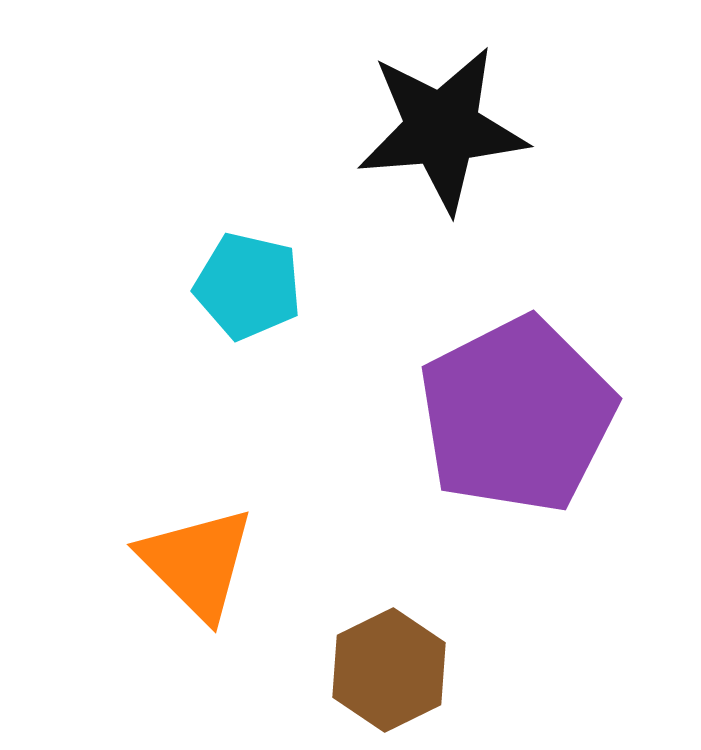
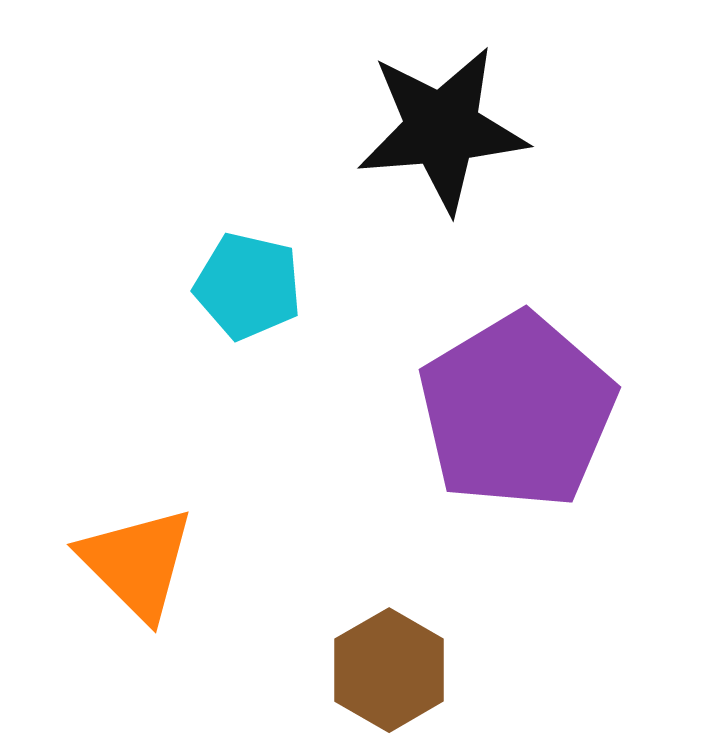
purple pentagon: moved 4 px up; rotated 4 degrees counterclockwise
orange triangle: moved 60 px left
brown hexagon: rotated 4 degrees counterclockwise
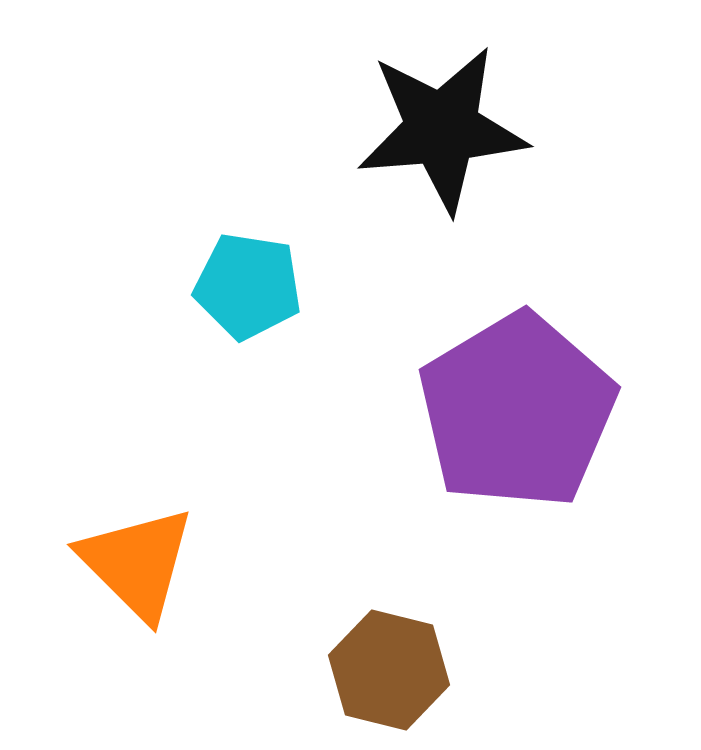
cyan pentagon: rotated 4 degrees counterclockwise
brown hexagon: rotated 16 degrees counterclockwise
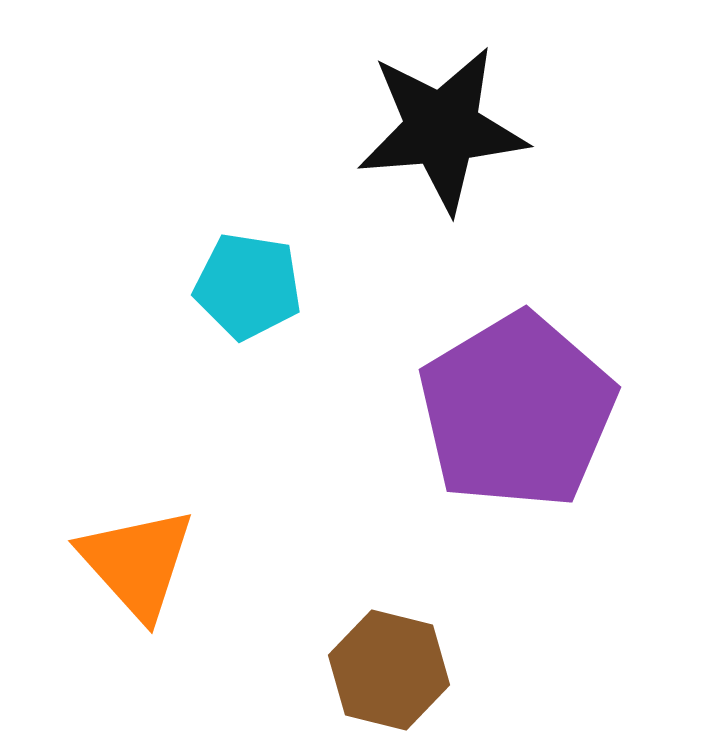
orange triangle: rotated 3 degrees clockwise
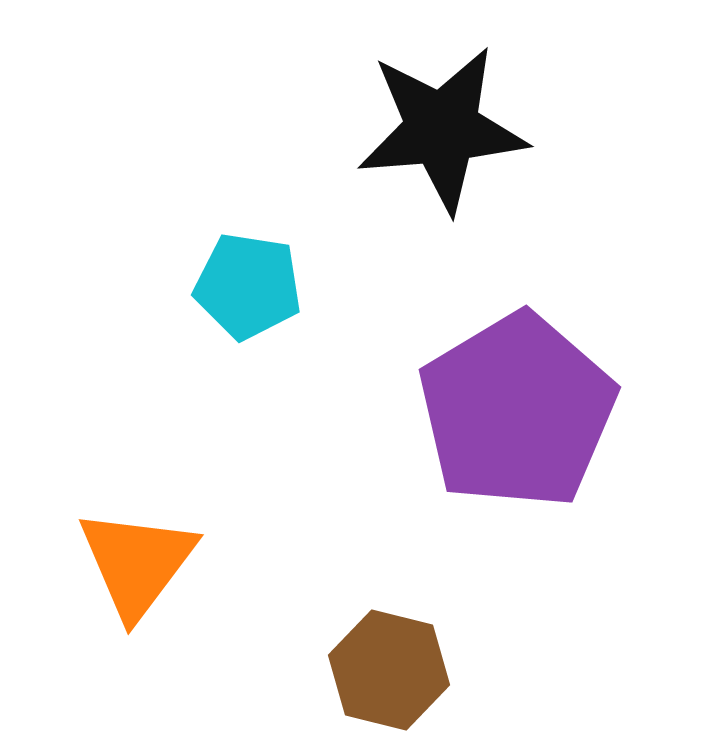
orange triangle: rotated 19 degrees clockwise
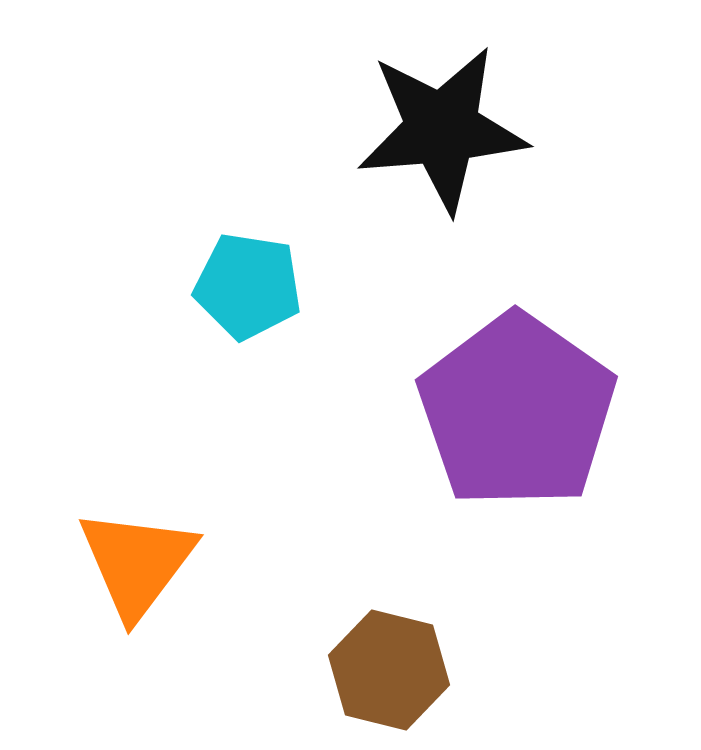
purple pentagon: rotated 6 degrees counterclockwise
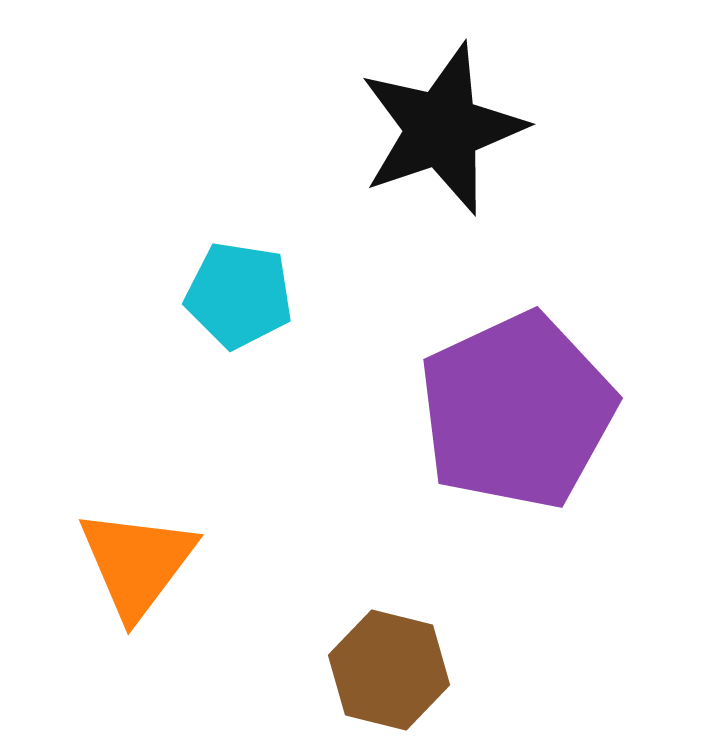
black star: rotated 14 degrees counterclockwise
cyan pentagon: moved 9 px left, 9 px down
purple pentagon: rotated 12 degrees clockwise
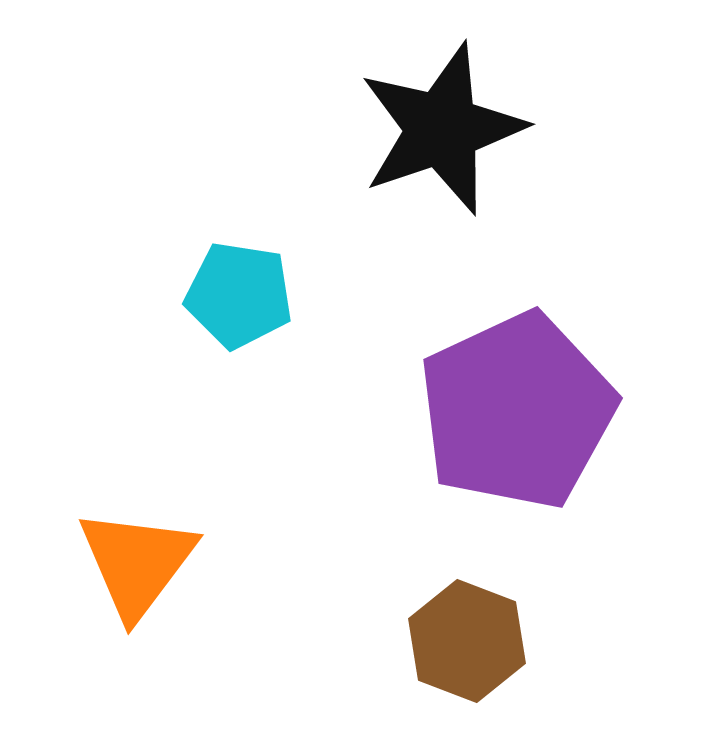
brown hexagon: moved 78 px right, 29 px up; rotated 7 degrees clockwise
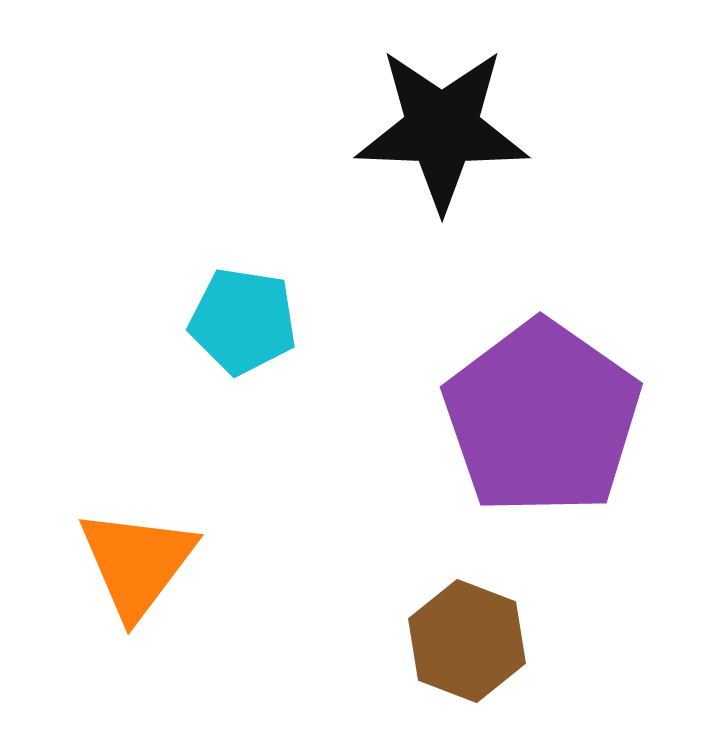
black star: rotated 21 degrees clockwise
cyan pentagon: moved 4 px right, 26 px down
purple pentagon: moved 25 px right, 7 px down; rotated 12 degrees counterclockwise
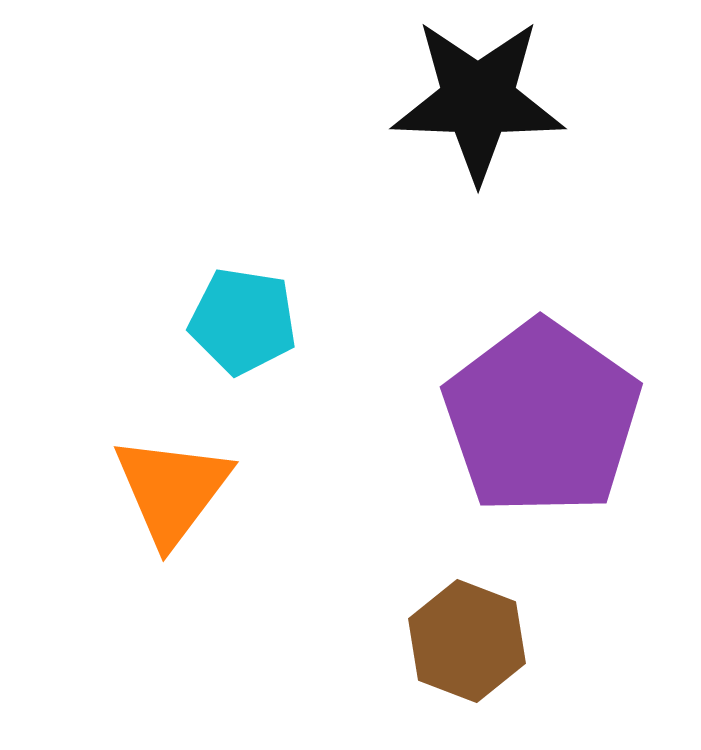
black star: moved 36 px right, 29 px up
orange triangle: moved 35 px right, 73 px up
